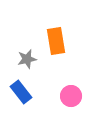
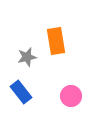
gray star: moved 2 px up
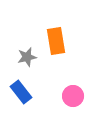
pink circle: moved 2 px right
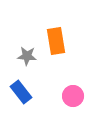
gray star: moved 1 px up; rotated 18 degrees clockwise
